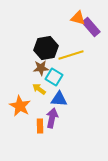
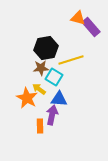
yellow line: moved 5 px down
orange star: moved 7 px right, 8 px up
purple arrow: moved 3 px up
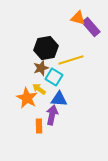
brown star: rotated 14 degrees counterclockwise
orange rectangle: moved 1 px left
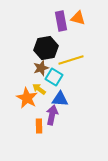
purple rectangle: moved 30 px left, 6 px up; rotated 30 degrees clockwise
blue triangle: moved 1 px right
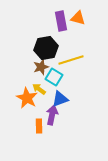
brown star: moved 1 px up
blue triangle: rotated 24 degrees counterclockwise
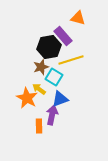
purple rectangle: moved 2 px right, 15 px down; rotated 30 degrees counterclockwise
black hexagon: moved 3 px right, 1 px up
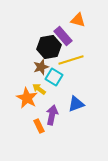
orange triangle: moved 2 px down
blue triangle: moved 16 px right, 5 px down
orange rectangle: rotated 24 degrees counterclockwise
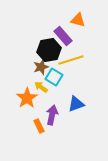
black hexagon: moved 3 px down
yellow arrow: moved 2 px right, 2 px up
orange star: rotated 10 degrees clockwise
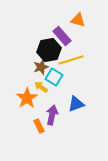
purple rectangle: moved 1 px left
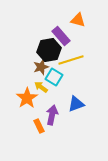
purple rectangle: moved 1 px left
